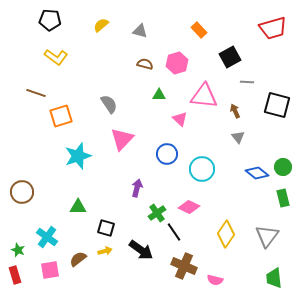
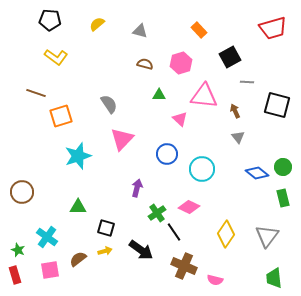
yellow semicircle at (101, 25): moved 4 px left, 1 px up
pink hexagon at (177, 63): moved 4 px right
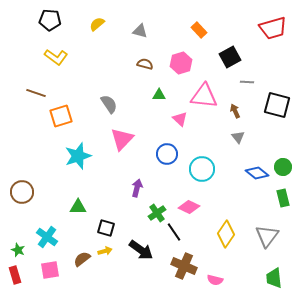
brown semicircle at (78, 259): moved 4 px right
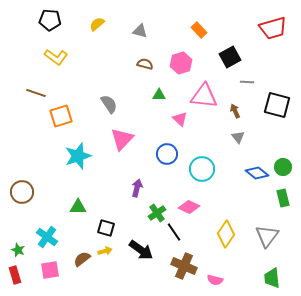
green trapezoid at (274, 278): moved 2 px left
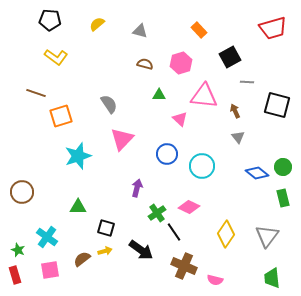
cyan circle at (202, 169): moved 3 px up
